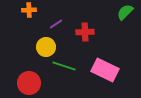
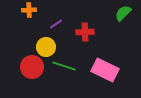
green semicircle: moved 2 px left, 1 px down
red circle: moved 3 px right, 16 px up
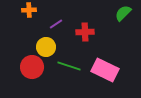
green line: moved 5 px right
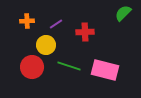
orange cross: moved 2 px left, 11 px down
yellow circle: moved 2 px up
pink rectangle: rotated 12 degrees counterclockwise
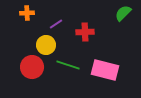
orange cross: moved 8 px up
green line: moved 1 px left, 1 px up
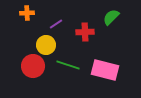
green semicircle: moved 12 px left, 4 px down
red circle: moved 1 px right, 1 px up
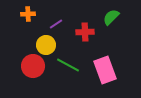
orange cross: moved 1 px right, 1 px down
green line: rotated 10 degrees clockwise
pink rectangle: rotated 56 degrees clockwise
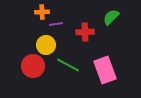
orange cross: moved 14 px right, 2 px up
purple line: rotated 24 degrees clockwise
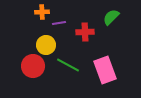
purple line: moved 3 px right, 1 px up
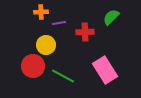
orange cross: moved 1 px left
green line: moved 5 px left, 11 px down
pink rectangle: rotated 12 degrees counterclockwise
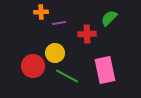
green semicircle: moved 2 px left, 1 px down
red cross: moved 2 px right, 2 px down
yellow circle: moved 9 px right, 8 px down
pink rectangle: rotated 20 degrees clockwise
green line: moved 4 px right
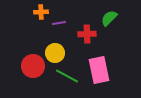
pink rectangle: moved 6 px left
